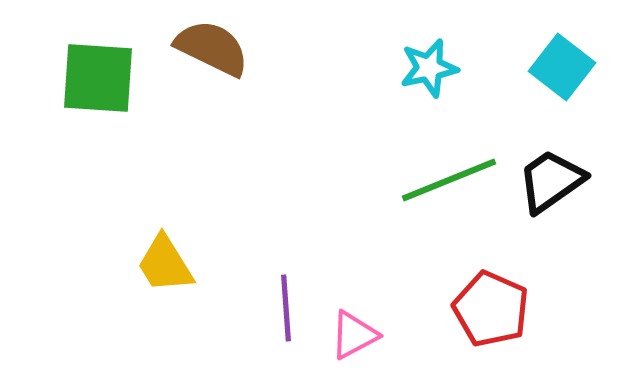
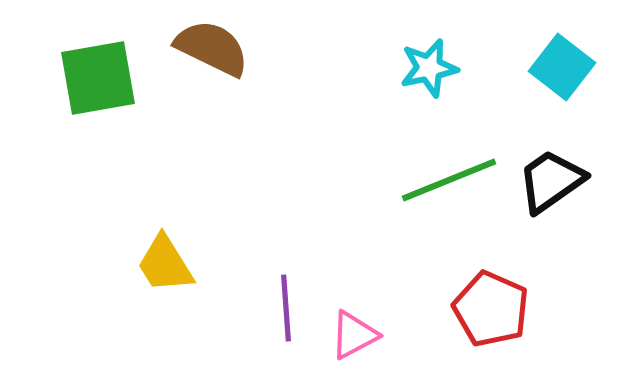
green square: rotated 14 degrees counterclockwise
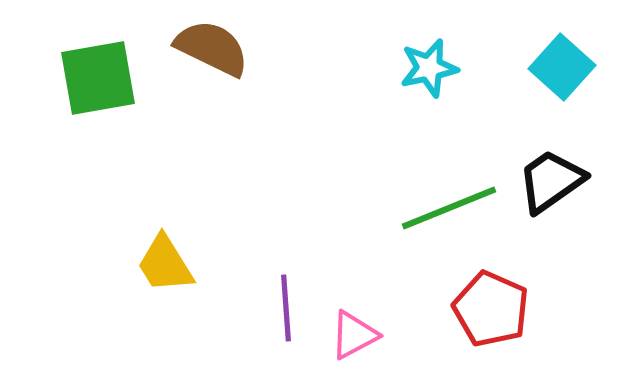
cyan square: rotated 4 degrees clockwise
green line: moved 28 px down
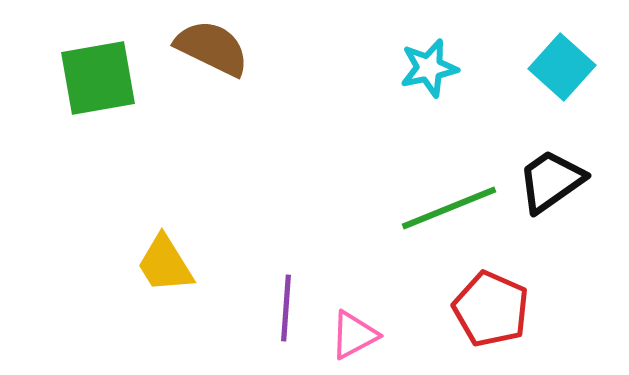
purple line: rotated 8 degrees clockwise
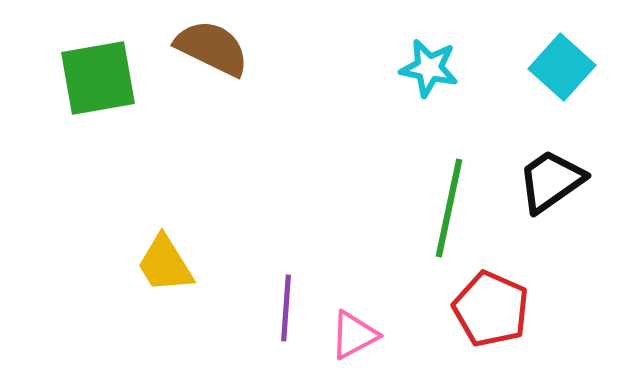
cyan star: rotated 24 degrees clockwise
green line: rotated 56 degrees counterclockwise
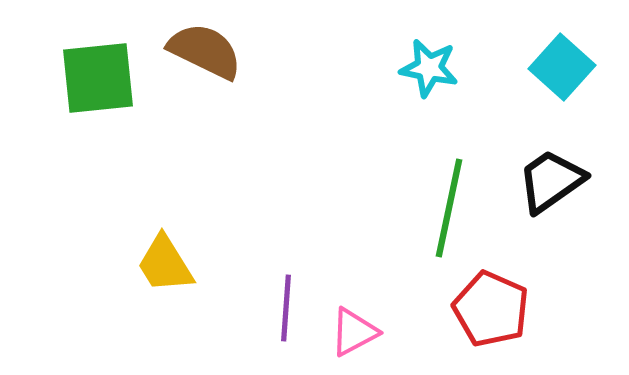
brown semicircle: moved 7 px left, 3 px down
green square: rotated 4 degrees clockwise
pink triangle: moved 3 px up
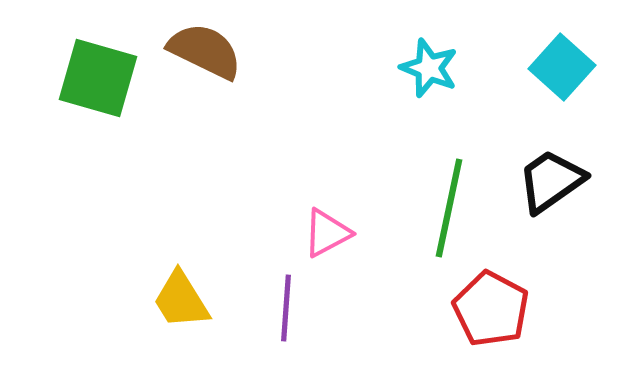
cyan star: rotated 10 degrees clockwise
green square: rotated 22 degrees clockwise
yellow trapezoid: moved 16 px right, 36 px down
red pentagon: rotated 4 degrees clockwise
pink triangle: moved 27 px left, 99 px up
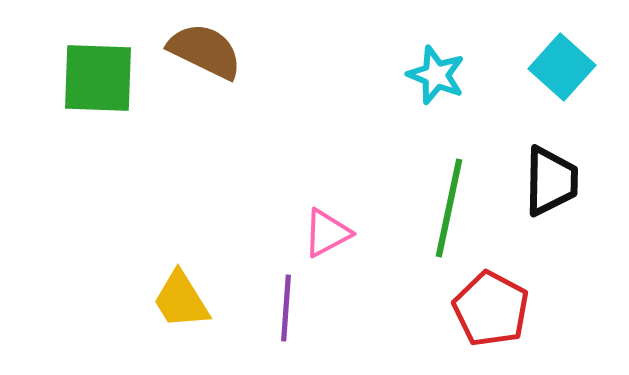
cyan star: moved 7 px right, 7 px down
green square: rotated 14 degrees counterclockwise
black trapezoid: rotated 126 degrees clockwise
